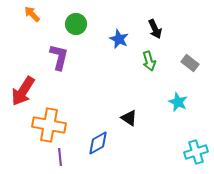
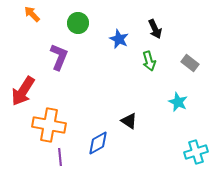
green circle: moved 2 px right, 1 px up
purple L-shape: rotated 8 degrees clockwise
black triangle: moved 3 px down
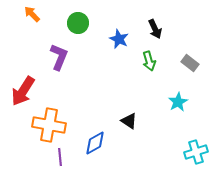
cyan star: rotated 18 degrees clockwise
blue diamond: moved 3 px left
